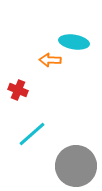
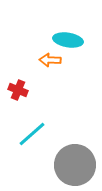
cyan ellipse: moved 6 px left, 2 px up
gray circle: moved 1 px left, 1 px up
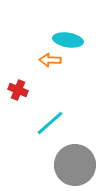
cyan line: moved 18 px right, 11 px up
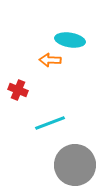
cyan ellipse: moved 2 px right
cyan line: rotated 20 degrees clockwise
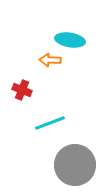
red cross: moved 4 px right
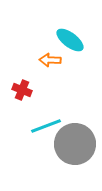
cyan ellipse: rotated 28 degrees clockwise
cyan line: moved 4 px left, 3 px down
gray circle: moved 21 px up
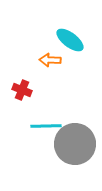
cyan line: rotated 20 degrees clockwise
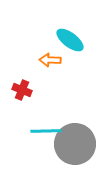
cyan line: moved 5 px down
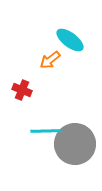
orange arrow: rotated 40 degrees counterclockwise
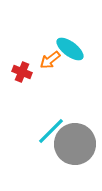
cyan ellipse: moved 9 px down
red cross: moved 18 px up
cyan line: moved 5 px right; rotated 44 degrees counterclockwise
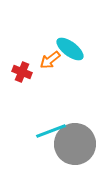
cyan line: rotated 24 degrees clockwise
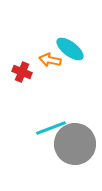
orange arrow: rotated 50 degrees clockwise
cyan line: moved 3 px up
